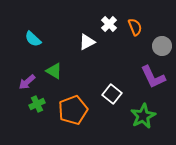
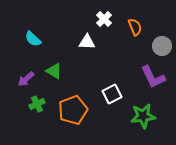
white cross: moved 5 px left, 5 px up
white triangle: rotated 30 degrees clockwise
purple arrow: moved 1 px left, 3 px up
white square: rotated 24 degrees clockwise
green star: rotated 20 degrees clockwise
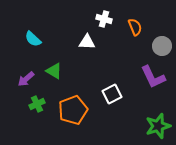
white cross: rotated 28 degrees counterclockwise
green star: moved 15 px right, 10 px down; rotated 10 degrees counterclockwise
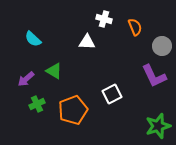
purple L-shape: moved 1 px right, 1 px up
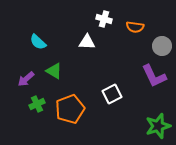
orange semicircle: rotated 120 degrees clockwise
cyan semicircle: moved 5 px right, 3 px down
orange pentagon: moved 3 px left, 1 px up
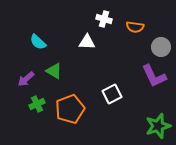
gray circle: moved 1 px left, 1 px down
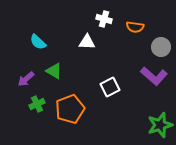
purple L-shape: rotated 24 degrees counterclockwise
white square: moved 2 px left, 7 px up
green star: moved 2 px right, 1 px up
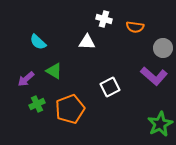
gray circle: moved 2 px right, 1 px down
green star: moved 1 px up; rotated 10 degrees counterclockwise
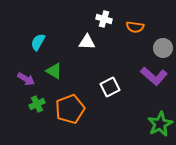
cyan semicircle: rotated 78 degrees clockwise
purple arrow: rotated 108 degrees counterclockwise
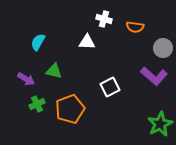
green triangle: rotated 18 degrees counterclockwise
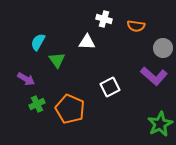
orange semicircle: moved 1 px right, 1 px up
green triangle: moved 3 px right, 11 px up; rotated 42 degrees clockwise
orange pentagon: rotated 28 degrees counterclockwise
